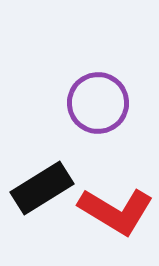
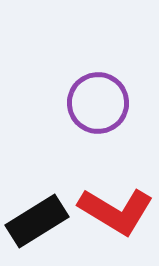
black rectangle: moved 5 px left, 33 px down
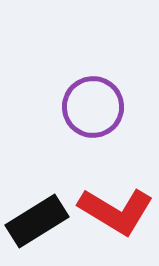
purple circle: moved 5 px left, 4 px down
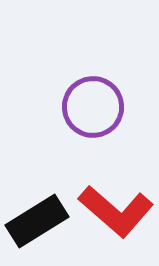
red L-shape: rotated 10 degrees clockwise
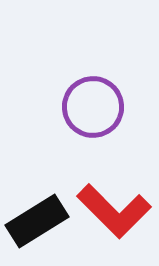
red L-shape: moved 2 px left; rotated 4 degrees clockwise
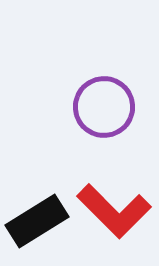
purple circle: moved 11 px right
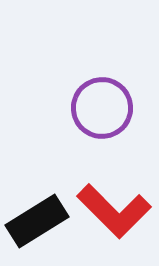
purple circle: moved 2 px left, 1 px down
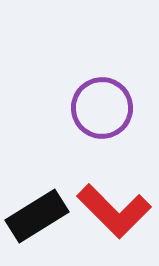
black rectangle: moved 5 px up
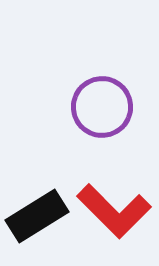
purple circle: moved 1 px up
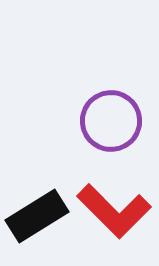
purple circle: moved 9 px right, 14 px down
